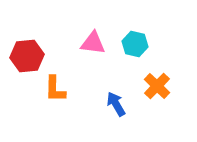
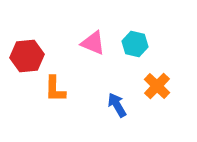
pink triangle: rotated 16 degrees clockwise
blue arrow: moved 1 px right, 1 px down
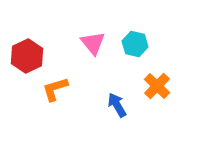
pink triangle: rotated 28 degrees clockwise
red hexagon: rotated 20 degrees counterclockwise
orange L-shape: rotated 72 degrees clockwise
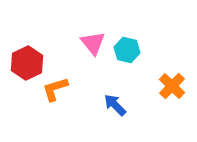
cyan hexagon: moved 8 px left, 6 px down
red hexagon: moved 7 px down
orange cross: moved 15 px right
blue arrow: moved 2 px left; rotated 15 degrees counterclockwise
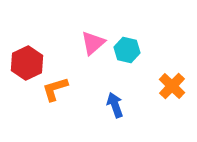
pink triangle: rotated 28 degrees clockwise
blue arrow: rotated 25 degrees clockwise
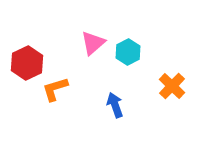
cyan hexagon: moved 1 px right, 2 px down; rotated 20 degrees clockwise
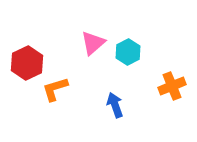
orange cross: rotated 24 degrees clockwise
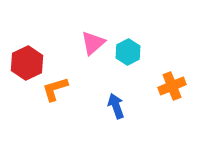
blue arrow: moved 1 px right, 1 px down
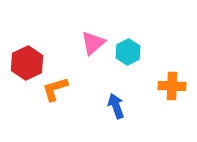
orange cross: rotated 24 degrees clockwise
